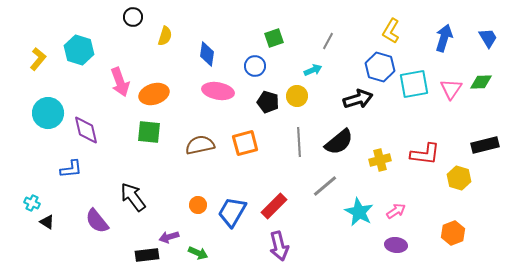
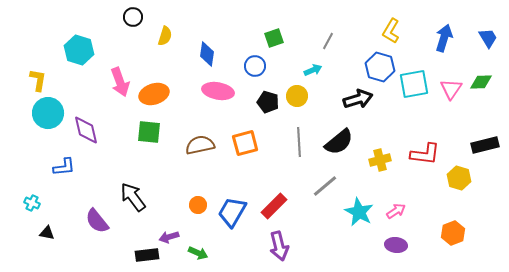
yellow L-shape at (38, 59): moved 21 px down; rotated 30 degrees counterclockwise
blue L-shape at (71, 169): moved 7 px left, 2 px up
black triangle at (47, 222): moved 11 px down; rotated 21 degrees counterclockwise
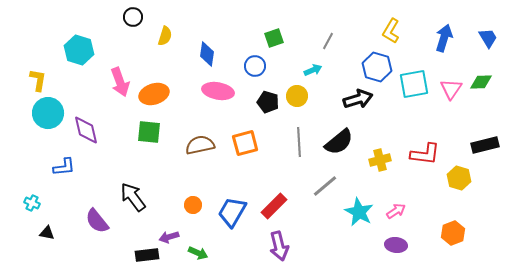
blue hexagon at (380, 67): moved 3 px left
orange circle at (198, 205): moved 5 px left
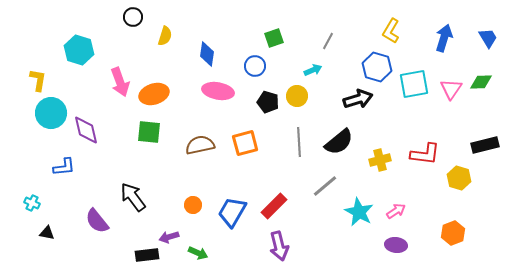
cyan circle at (48, 113): moved 3 px right
